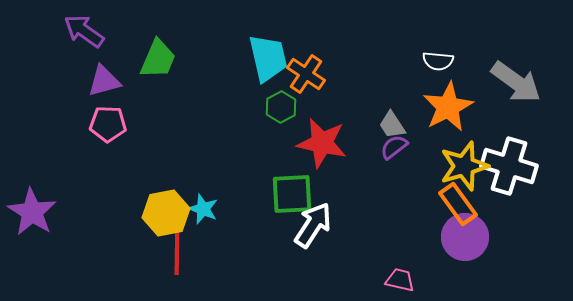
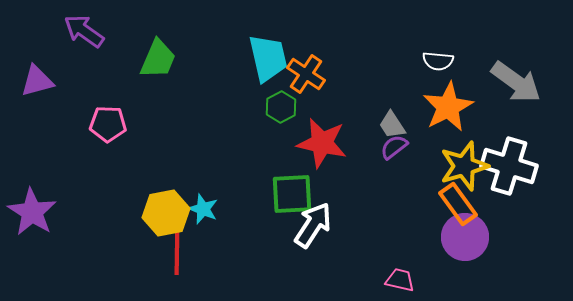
purple triangle: moved 67 px left
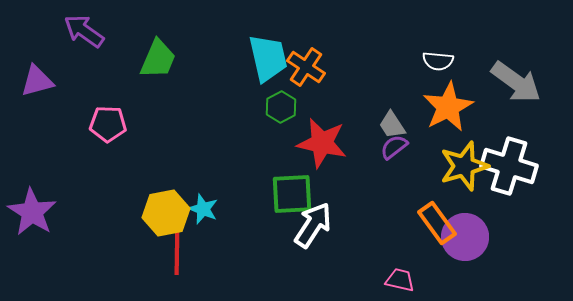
orange cross: moved 7 px up
orange rectangle: moved 21 px left, 19 px down
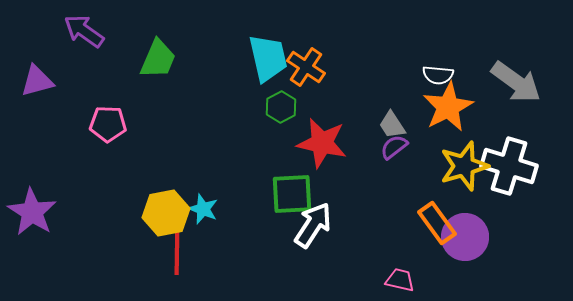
white semicircle: moved 14 px down
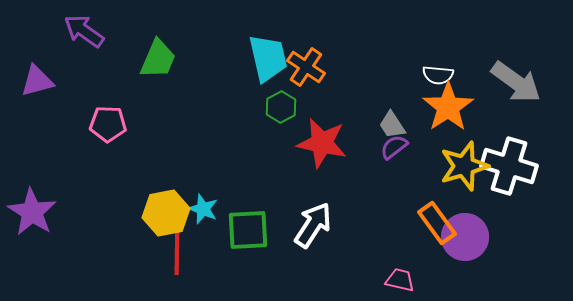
orange star: rotated 6 degrees counterclockwise
green square: moved 44 px left, 36 px down
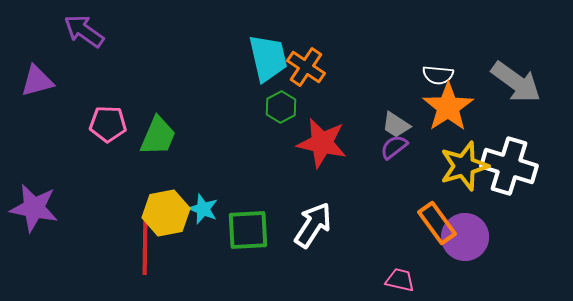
green trapezoid: moved 77 px down
gray trapezoid: moved 4 px right; rotated 24 degrees counterclockwise
purple star: moved 2 px right, 4 px up; rotated 21 degrees counterclockwise
red line: moved 32 px left
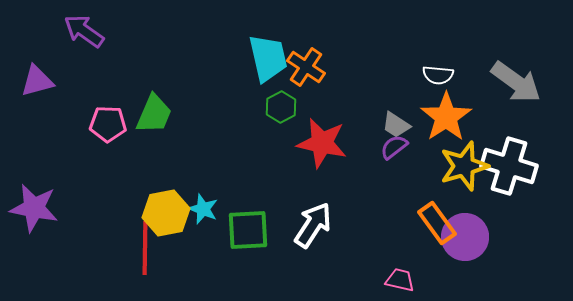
orange star: moved 2 px left, 10 px down
green trapezoid: moved 4 px left, 22 px up
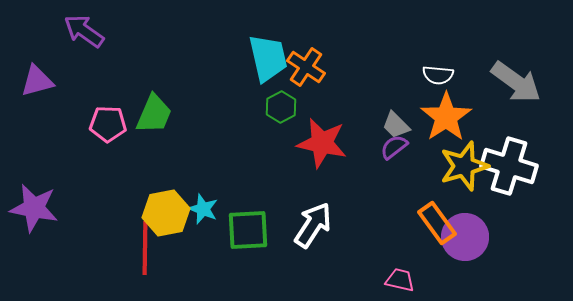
gray trapezoid: rotated 12 degrees clockwise
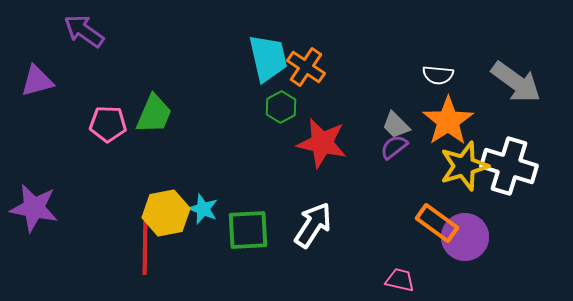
orange star: moved 2 px right, 4 px down
orange rectangle: rotated 18 degrees counterclockwise
